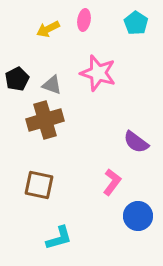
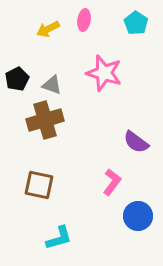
pink star: moved 6 px right
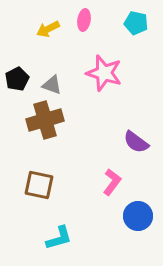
cyan pentagon: rotated 20 degrees counterclockwise
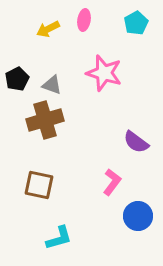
cyan pentagon: rotated 30 degrees clockwise
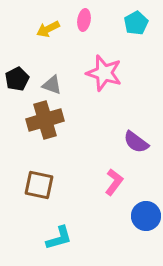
pink L-shape: moved 2 px right
blue circle: moved 8 px right
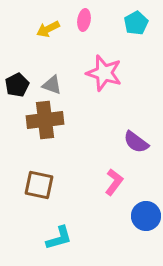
black pentagon: moved 6 px down
brown cross: rotated 9 degrees clockwise
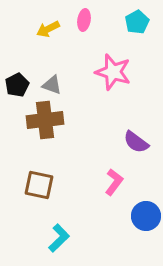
cyan pentagon: moved 1 px right, 1 px up
pink star: moved 9 px right, 1 px up
cyan L-shape: rotated 28 degrees counterclockwise
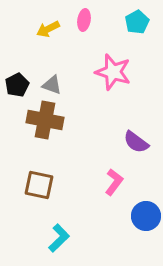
brown cross: rotated 18 degrees clockwise
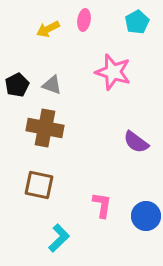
brown cross: moved 8 px down
pink L-shape: moved 12 px left, 23 px down; rotated 28 degrees counterclockwise
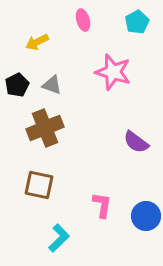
pink ellipse: moved 1 px left; rotated 25 degrees counterclockwise
yellow arrow: moved 11 px left, 13 px down
brown cross: rotated 33 degrees counterclockwise
